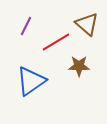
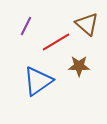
blue triangle: moved 7 px right
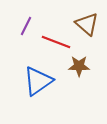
red line: rotated 52 degrees clockwise
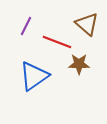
red line: moved 1 px right
brown star: moved 2 px up
blue triangle: moved 4 px left, 5 px up
